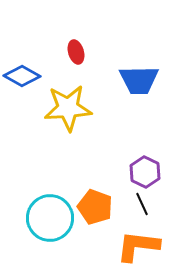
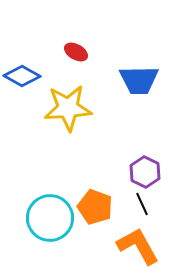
red ellipse: rotated 45 degrees counterclockwise
orange L-shape: rotated 54 degrees clockwise
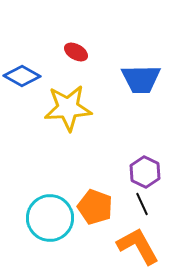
blue trapezoid: moved 2 px right, 1 px up
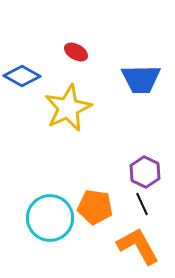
yellow star: rotated 21 degrees counterclockwise
orange pentagon: rotated 12 degrees counterclockwise
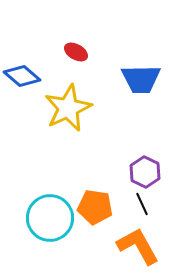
blue diamond: rotated 12 degrees clockwise
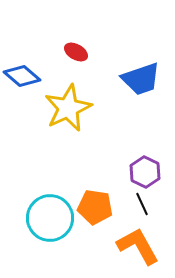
blue trapezoid: rotated 18 degrees counterclockwise
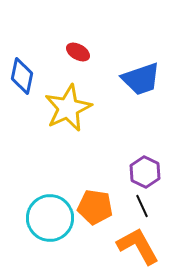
red ellipse: moved 2 px right
blue diamond: rotated 60 degrees clockwise
black line: moved 2 px down
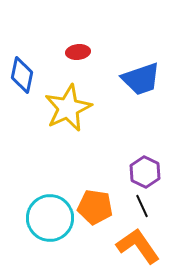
red ellipse: rotated 35 degrees counterclockwise
blue diamond: moved 1 px up
orange L-shape: rotated 6 degrees counterclockwise
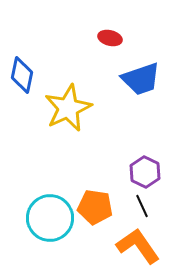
red ellipse: moved 32 px right, 14 px up; rotated 20 degrees clockwise
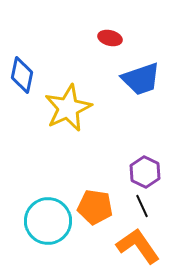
cyan circle: moved 2 px left, 3 px down
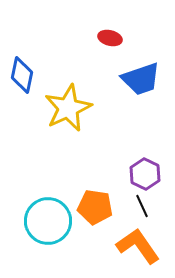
purple hexagon: moved 2 px down
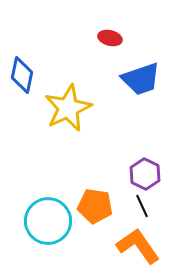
orange pentagon: moved 1 px up
